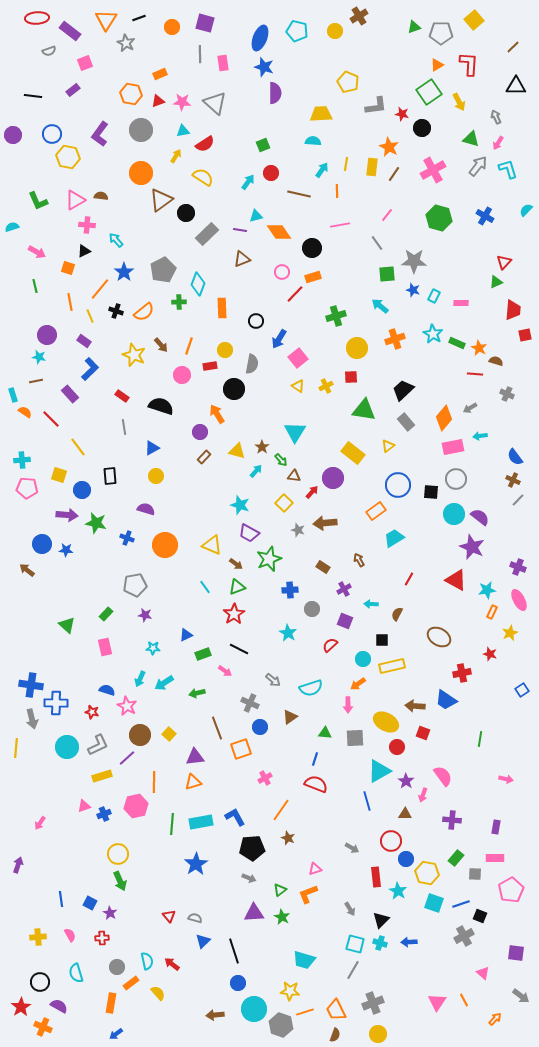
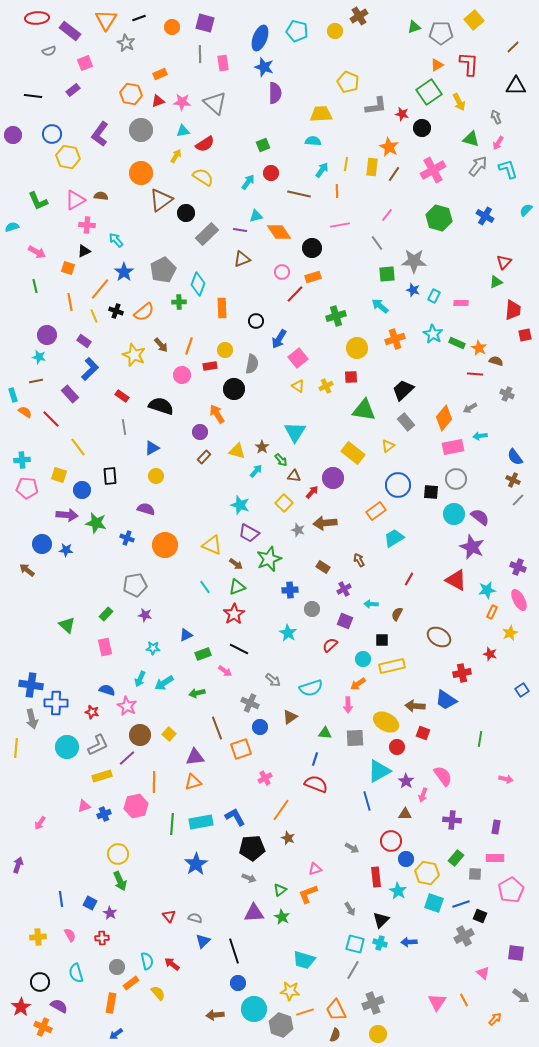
yellow line at (90, 316): moved 4 px right
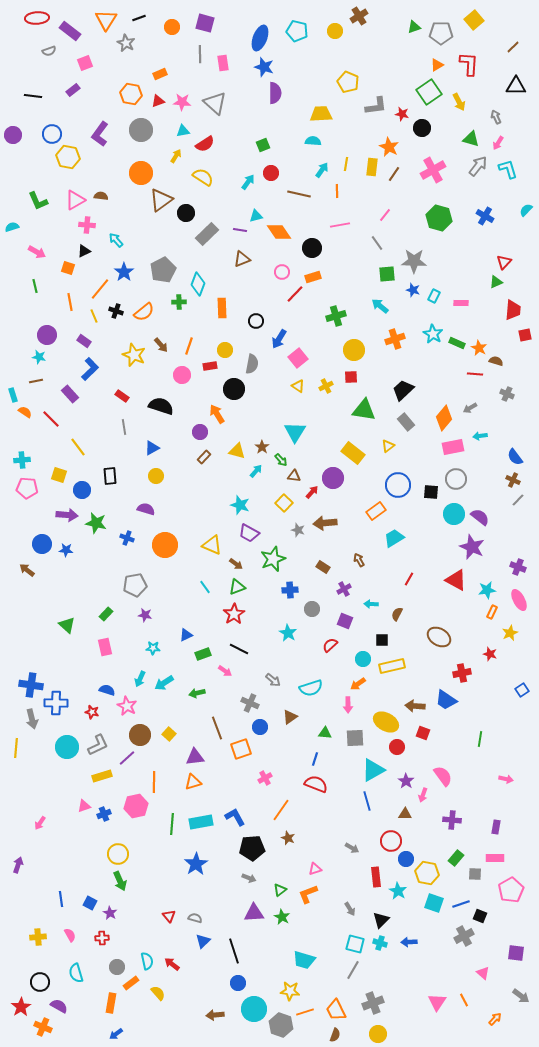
pink line at (387, 215): moved 2 px left
yellow circle at (357, 348): moved 3 px left, 2 px down
green star at (269, 559): moved 4 px right
cyan triangle at (379, 771): moved 6 px left, 1 px up
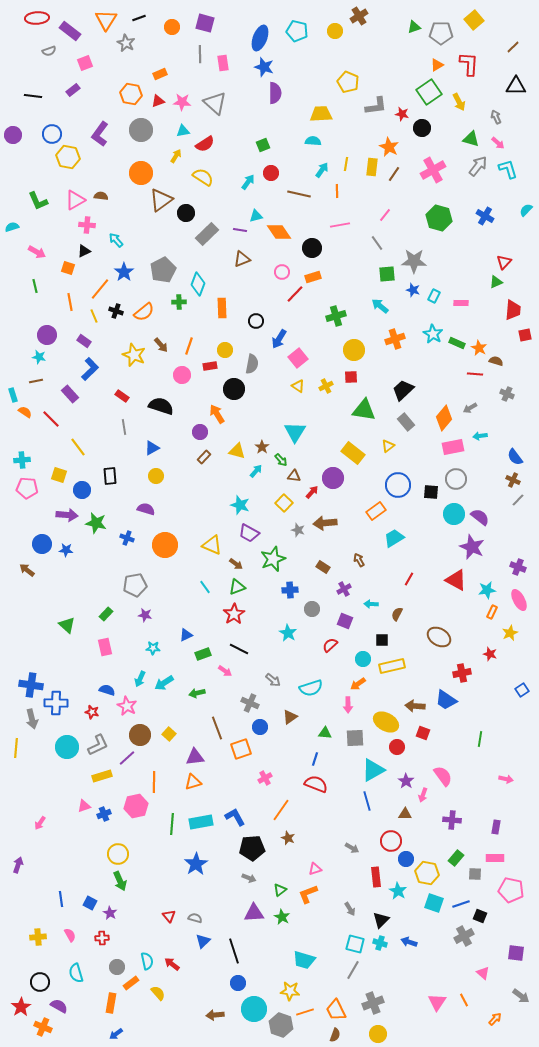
pink arrow at (498, 143): rotated 80 degrees counterclockwise
pink pentagon at (511, 890): rotated 30 degrees counterclockwise
blue arrow at (409, 942): rotated 21 degrees clockwise
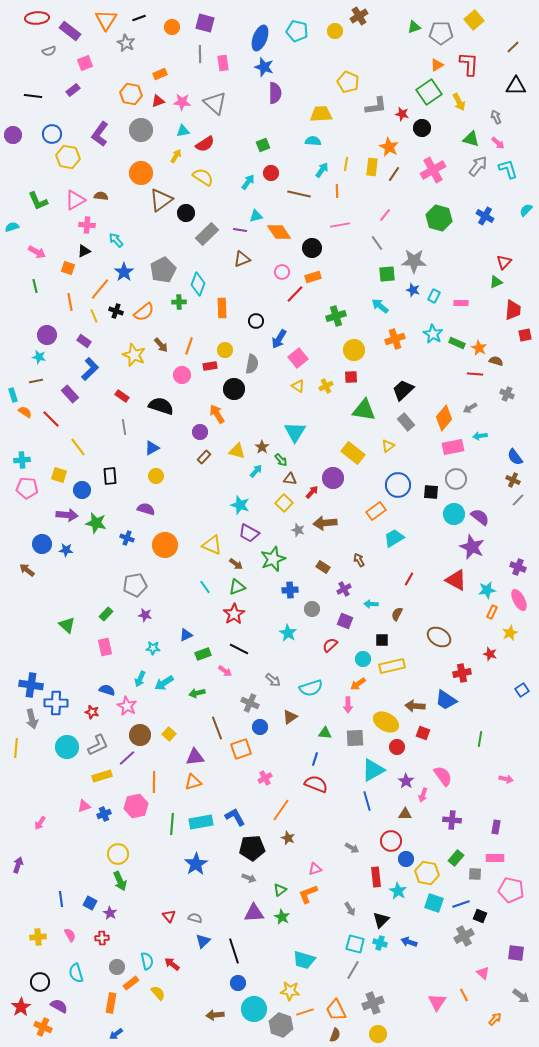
brown triangle at (294, 476): moved 4 px left, 3 px down
orange line at (464, 1000): moved 5 px up
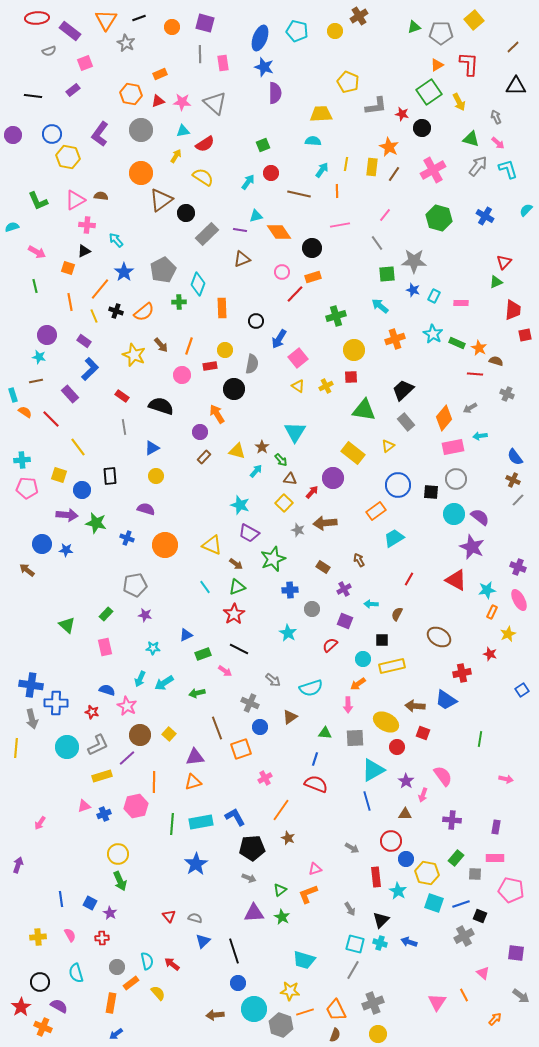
yellow star at (510, 633): moved 2 px left, 1 px down
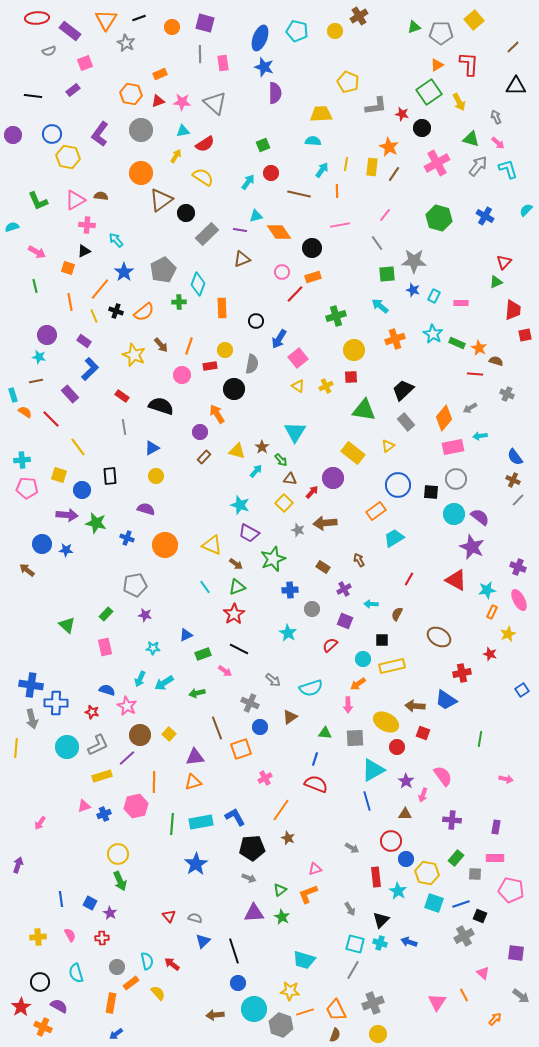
pink cross at (433, 170): moved 4 px right, 7 px up
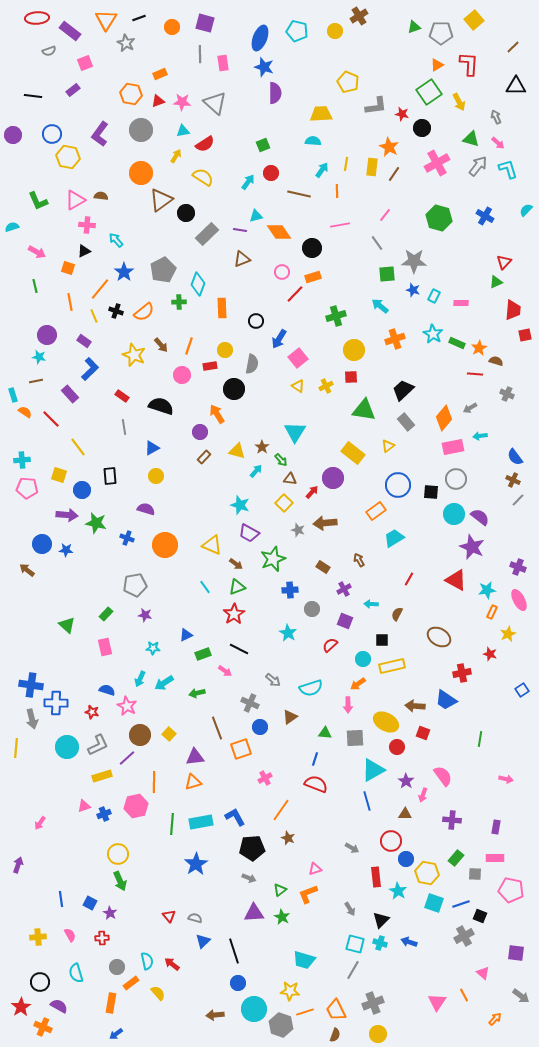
orange star at (479, 348): rotated 14 degrees clockwise
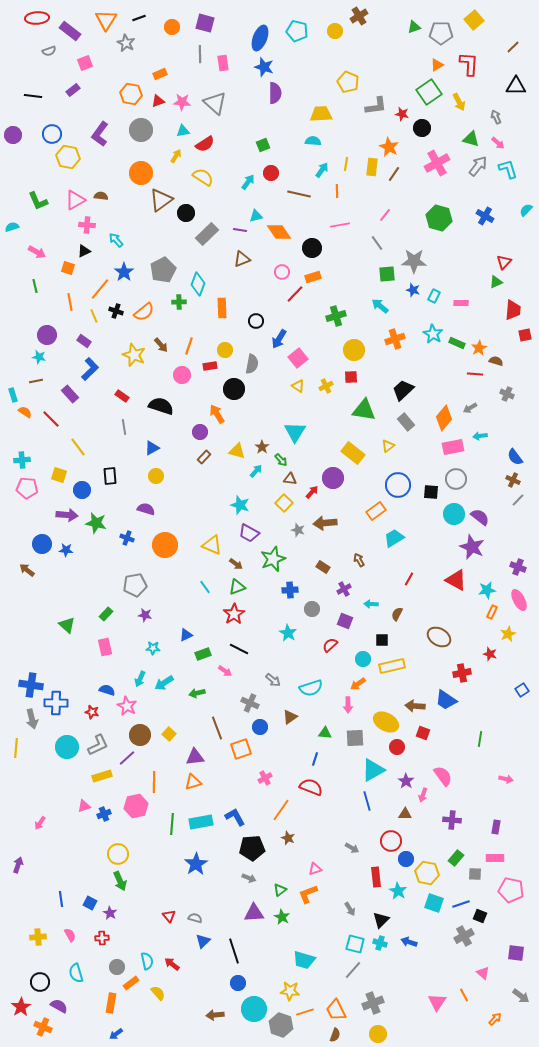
red semicircle at (316, 784): moved 5 px left, 3 px down
gray line at (353, 970): rotated 12 degrees clockwise
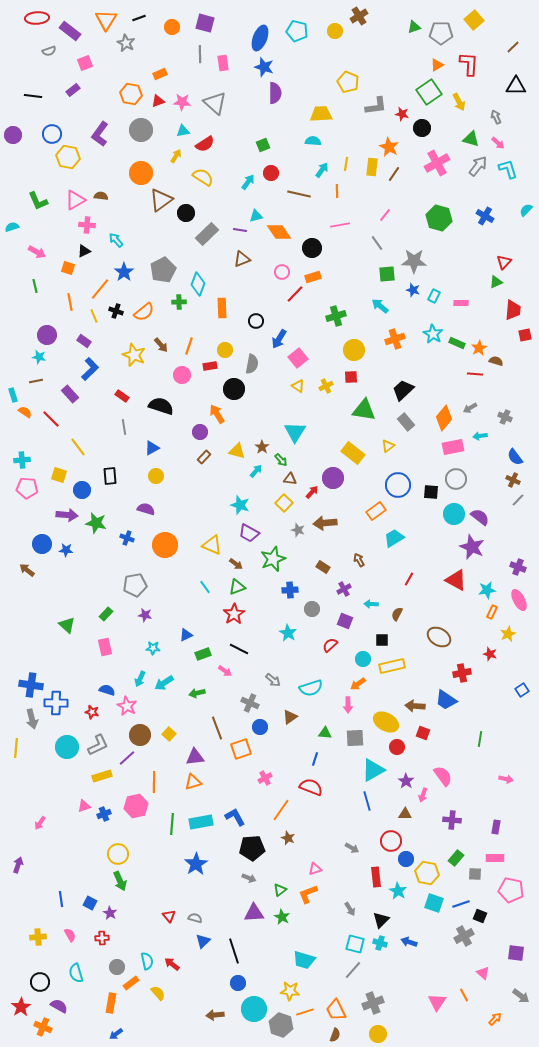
gray cross at (507, 394): moved 2 px left, 23 px down
